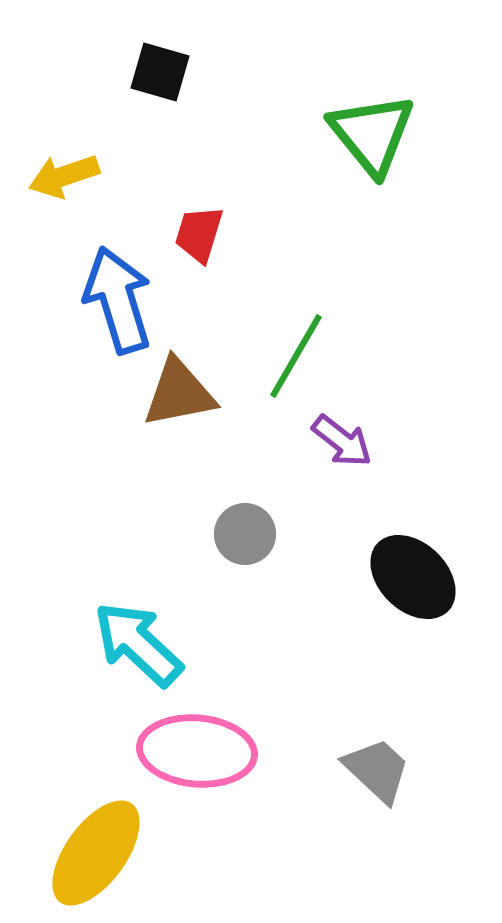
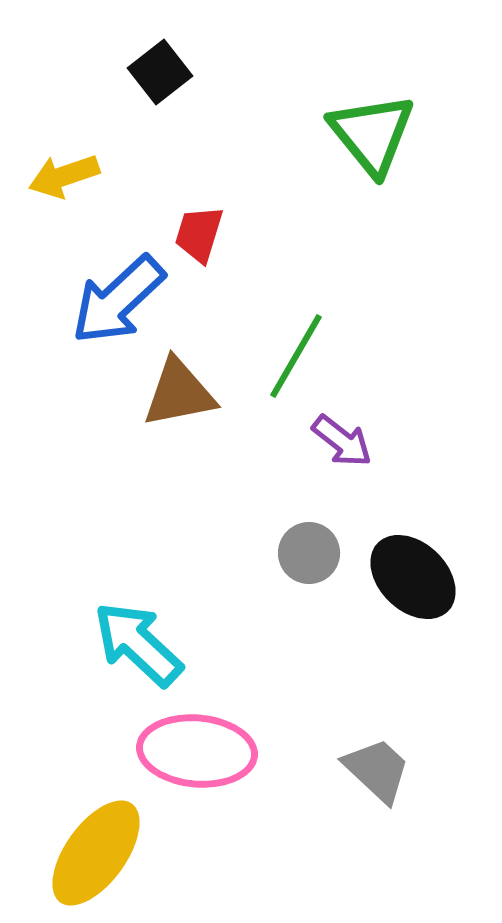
black square: rotated 36 degrees clockwise
blue arrow: rotated 116 degrees counterclockwise
gray circle: moved 64 px right, 19 px down
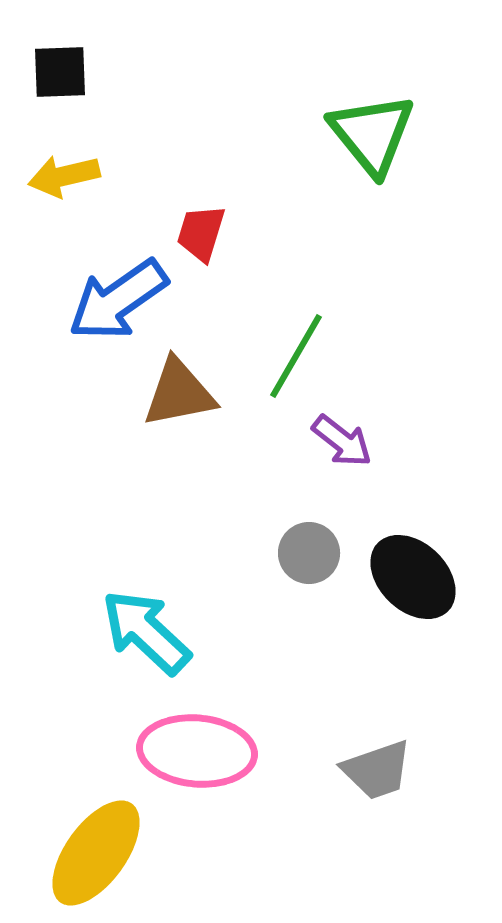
black square: moved 100 px left; rotated 36 degrees clockwise
yellow arrow: rotated 6 degrees clockwise
red trapezoid: moved 2 px right, 1 px up
blue arrow: rotated 8 degrees clockwise
cyan arrow: moved 8 px right, 12 px up
gray trapezoid: rotated 118 degrees clockwise
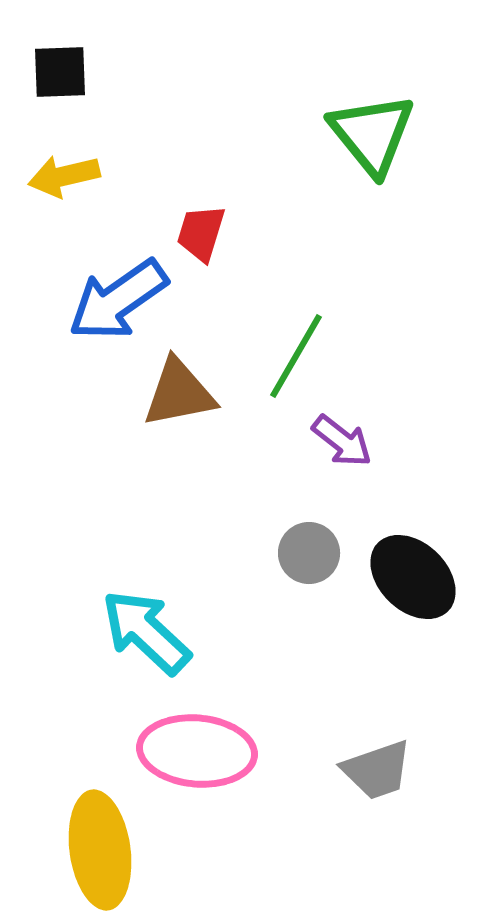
yellow ellipse: moved 4 px right, 3 px up; rotated 44 degrees counterclockwise
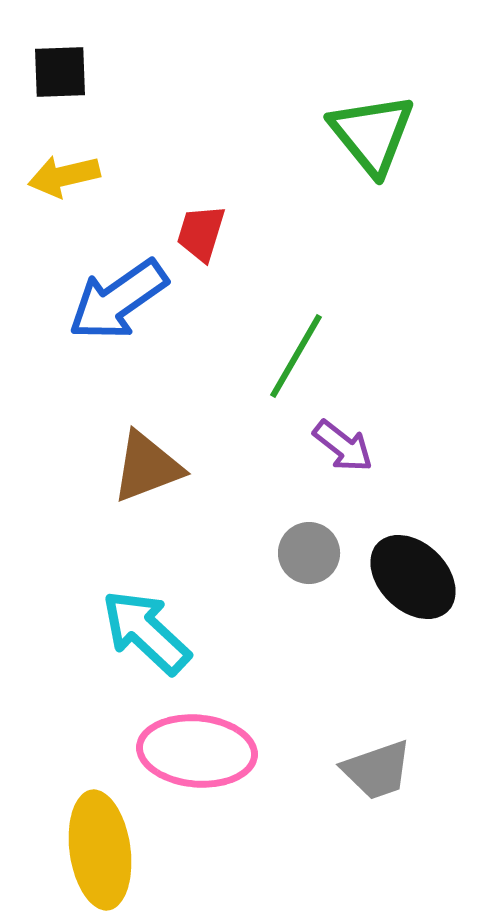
brown triangle: moved 32 px left, 74 px down; rotated 10 degrees counterclockwise
purple arrow: moved 1 px right, 5 px down
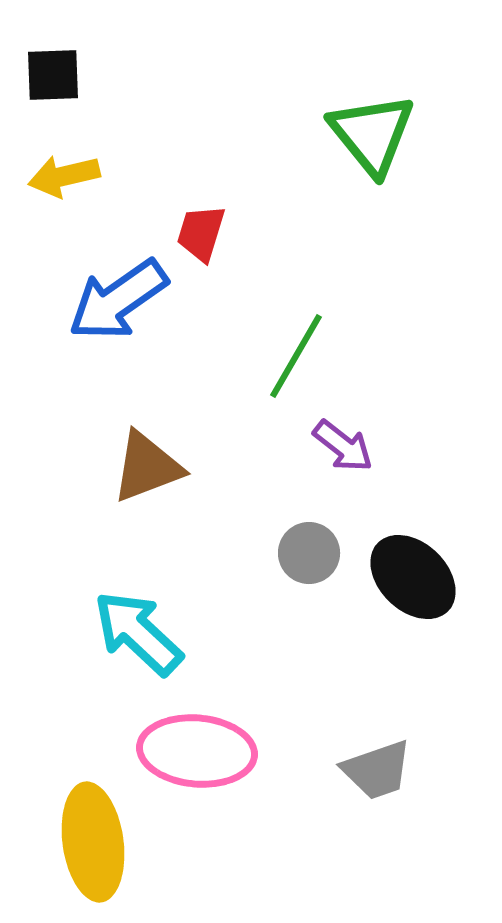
black square: moved 7 px left, 3 px down
cyan arrow: moved 8 px left, 1 px down
yellow ellipse: moved 7 px left, 8 px up
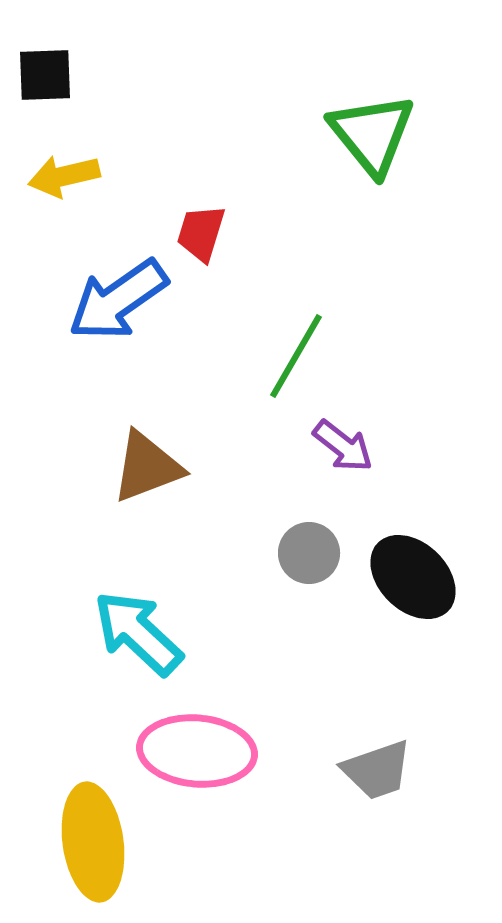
black square: moved 8 px left
